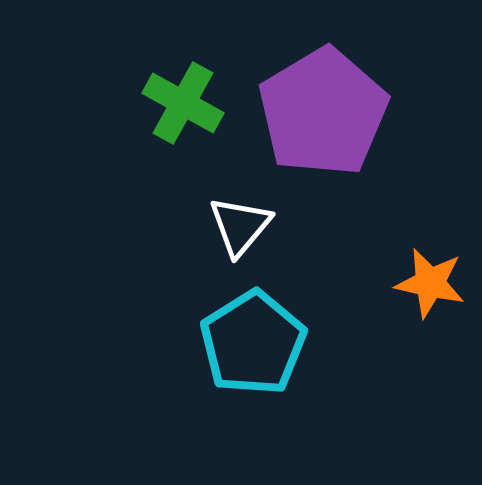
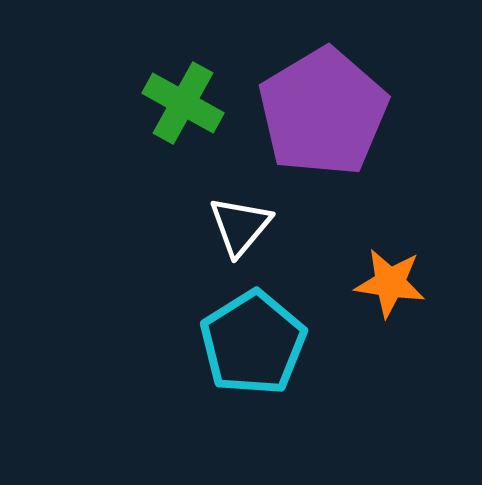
orange star: moved 40 px left; rotated 4 degrees counterclockwise
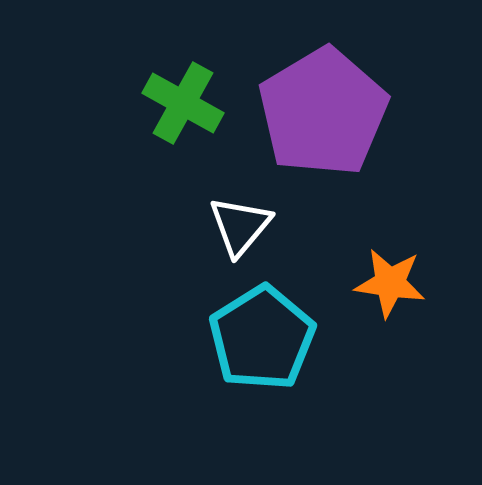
cyan pentagon: moved 9 px right, 5 px up
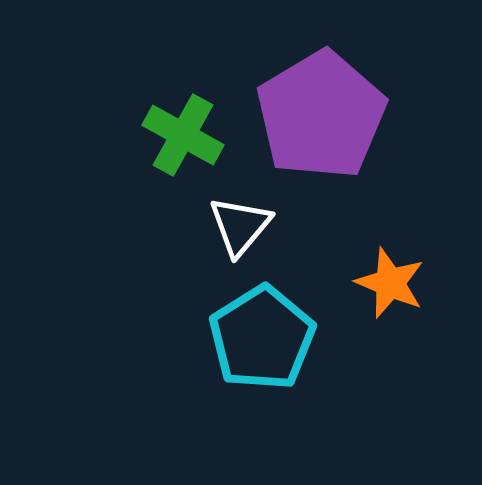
green cross: moved 32 px down
purple pentagon: moved 2 px left, 3 px down
orange star: rotated 14 degrees clockwise
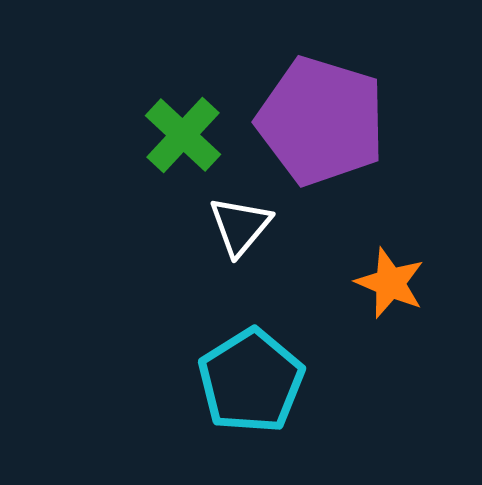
purple pentagon: moved 6 px down; rotated 24 degrees counterclockwise
green cross: rotated 14 degrees clockwise
cyan pentagon: moved 11 px left, 43 px down
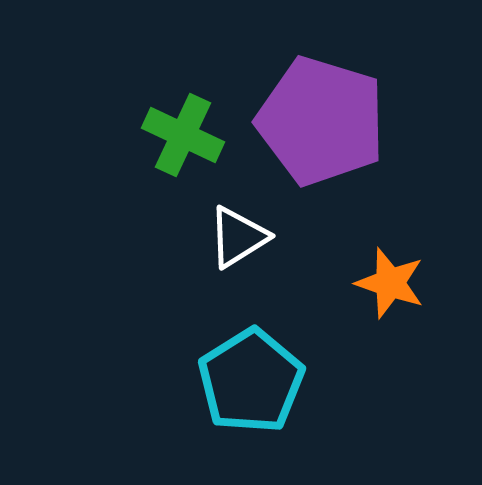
green cross: rotated 18 degrees counterclockwise
white triangle: moved 2 px left, 11 px down; rotated 18 degrees clockwise
orange star: rotated 4 degrees counterclockwise
